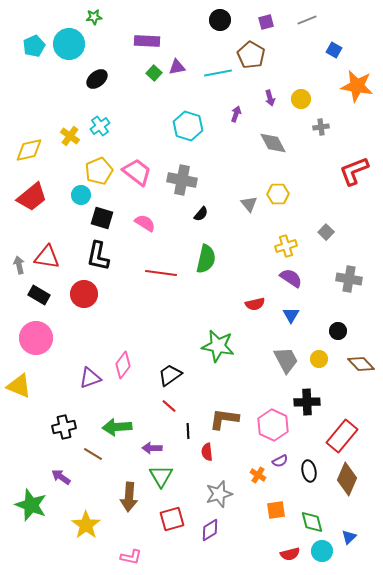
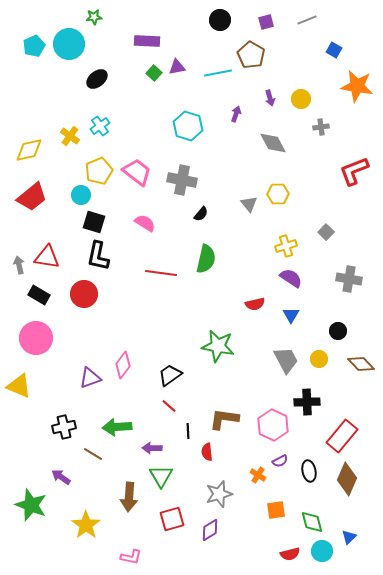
black square at (102, 218): moved 8 px left, 4 px down
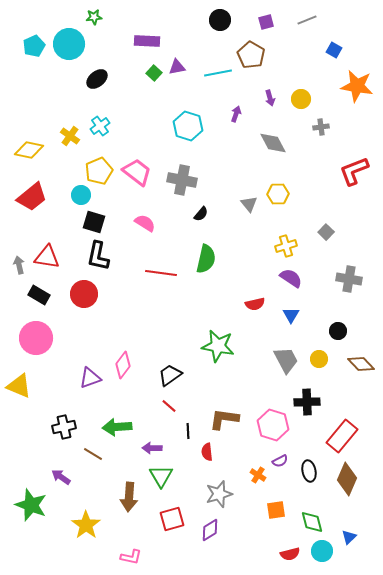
yellow diamond at (29, 150): rotated 24 degrees clockwise
pink hexagon at (273, 425): rotated 8 degrees counterclockwise
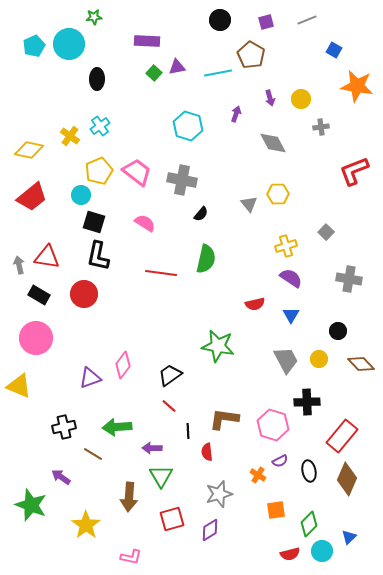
black ellipse at (97, 79): rotated 50 degrees counterclockwise
green diamond at (312, 522): moved 3 px left, 2 px down; rotated 60 degrees clockwise
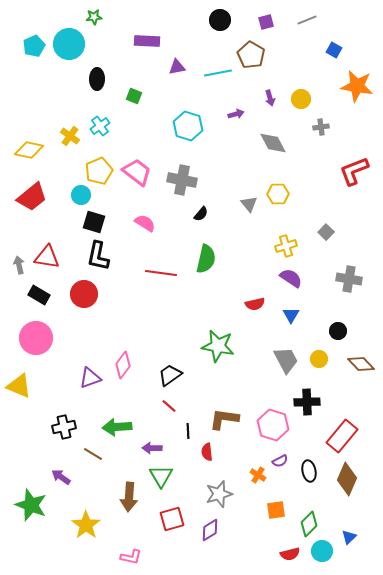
green square at (154, 73): moved 20 px left, 23 px down; rotated 21 degrees counterclockwise
purple arrow at (236, 114): rotated 56 degrees clockwise
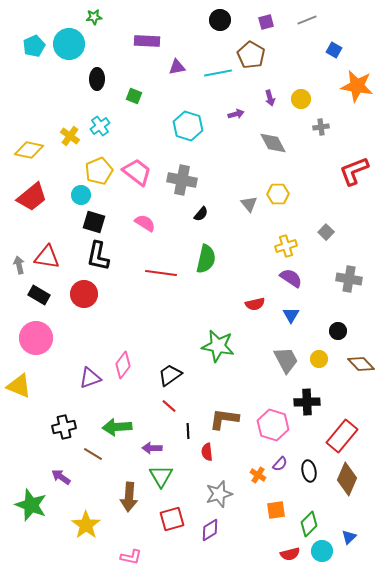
purple semicircle at (280, 461): moved 3 px down; rotated 21 degrees counterclockwise
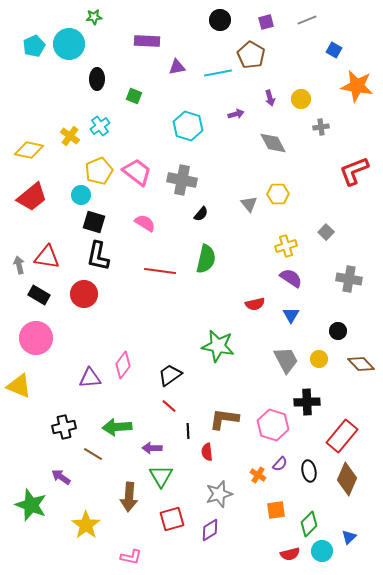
red line at (161, 273): moved 1 px left, 2 px up
purple triangle at (90, 378): rotated 15 degrees clockwise
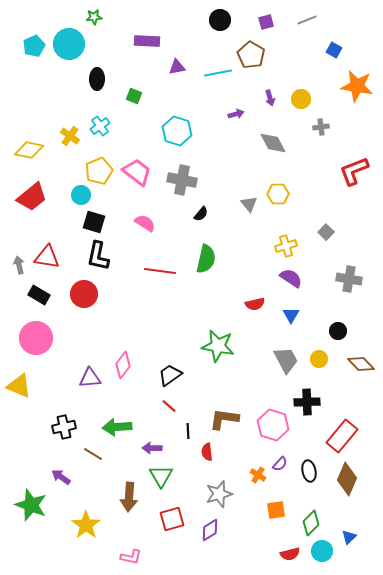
cyan hexagon at (188, 126): moved 11 px left, 5 px down
green diamond at (309, 524): moved 2 px right, 1 px up
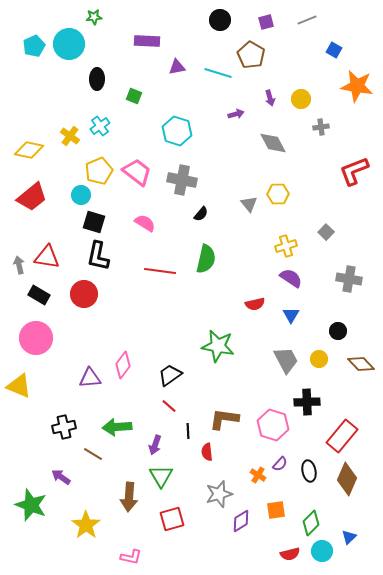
cyan line at (218, 73): rotated 28 degrees clockwise
purple arrow at (152, 448): moved 3 px right, 3 px up; rotated 72 degrees counterclockwise
purple diamond at (210, 530): moved 31 px right, 9 px up
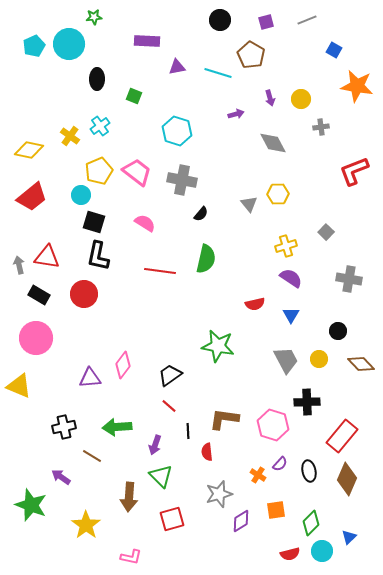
brown line at (93, 454): moved 1 px left, 2 px down
green triangle at (161, 476): rotated 15 degrees counterclockwise
